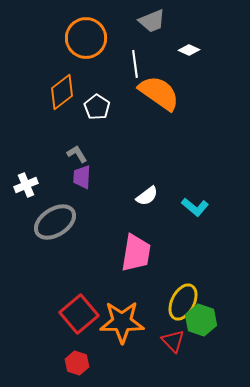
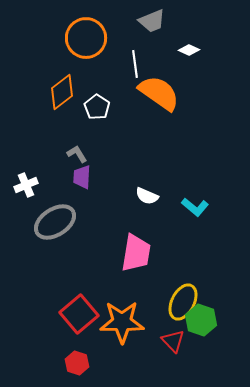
white semicircle: rotated 60 degrees clockwise
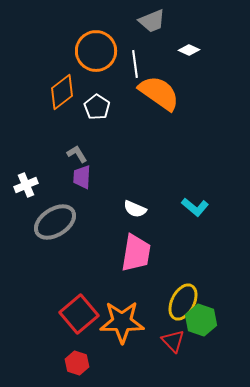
orange circle: moved 10 px right, 13 px down
white semicircle: moved 12 px left, 13 px down
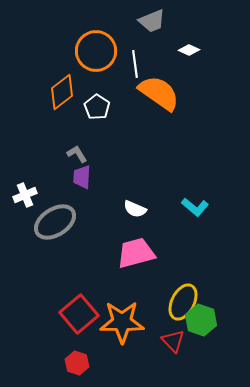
white cross: moved 1 px left, 10 px down
pink trapezoid: rotated 114 degrees counterclockwise
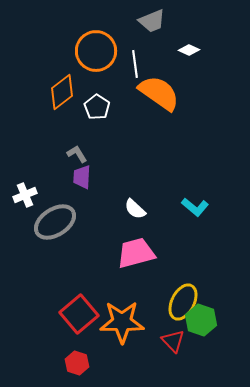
white semicircle: rotated 20 degrees clockwise
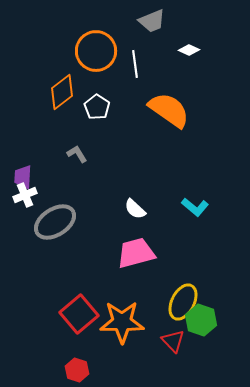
orange semicircle: moved 10 px right, 17 px down
purple trapezoid: moved 59 px left
red hexagon: moved 7 px down
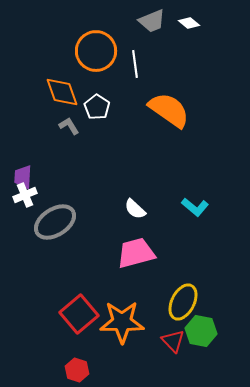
white diamond: moved 27 px up; rotated 15 degrees clockwise
orange diamond: rotated 72 degrees counterclockwise
gray L-shape: moved 8 px left, 28 px up
green hexagon: moved 11 px down; rotated 8 degrees counterclockwise
